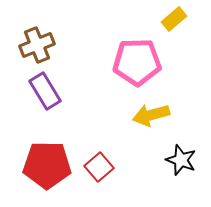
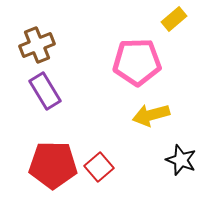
red pentagon: moved 6 px right
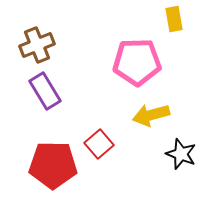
yellow rectangle: rotated 60 degrees counterclockwise
black star: moved 6 px up
red square: moved 23 px up
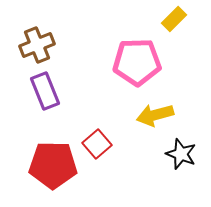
yellow rectangle: rotated 55 degrees clockwise
purple rectangle: rotated 9 degrees clockwise
yellow arrow: moved 4 px right
red square: moved 2 px left
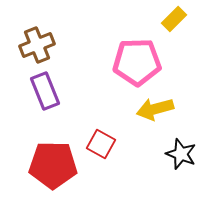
yellow arrow: moved 6 px up
red square: moved 4 px right; rotated 20 degrees counterclockwise
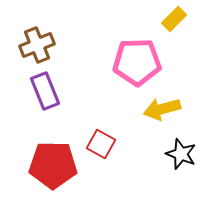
yellow arrow: moved 7 px right
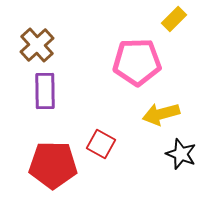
brown cross: rotated 20 degrees counterclockwise
purple rectangle: rotated 21 degrees clockwise
yellow arrow: moved 1 px left, 5 px down
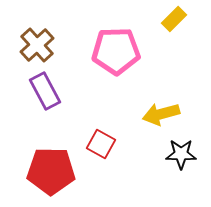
pink pentagon: moved 21 px left, 11 px up
purple rectangle: rotated 27 degrees counterclockwise
black star: rotated 20 degrees counterclockwise
red pentagon: moved 2 px left, 6 px down
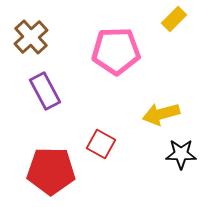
brown cross: moved 6 px left, 8 px up
